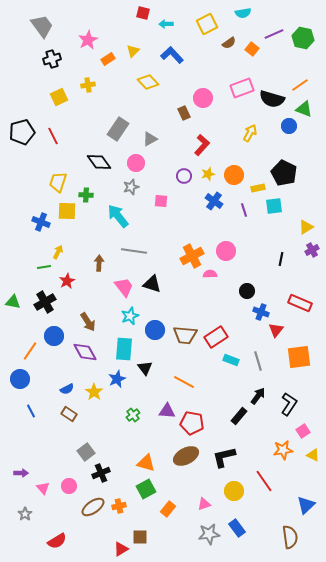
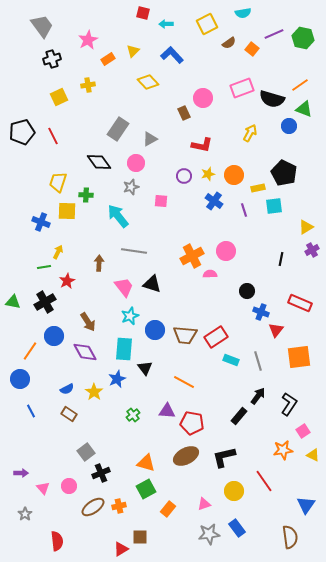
red L-shape at (202, 145): rotated 60 degrees clockwise
blue triangle at (306, 505): rotated 12 degrees counterclockwise
red semicircle at (57, 541): rotated 66 degrees counterclockwise
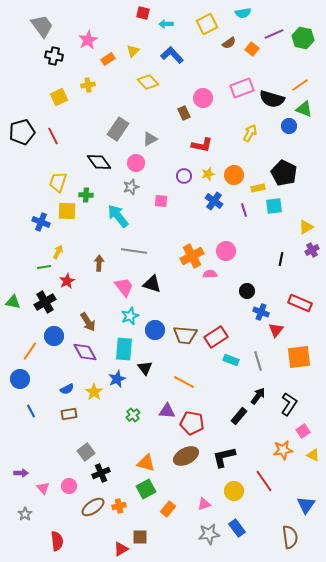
black cross at (52, 59): moved 2 px right, 3 px up; rotated 30 degrees clockwise
brown rectangle at (69, 414): rotated 42 degrees counterclockwise
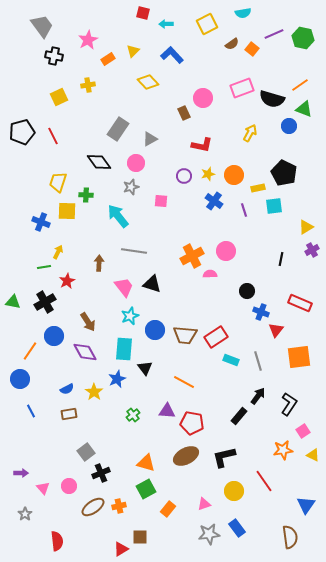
brown semicircle at (229, 43): moved 3 px right, 1 px down
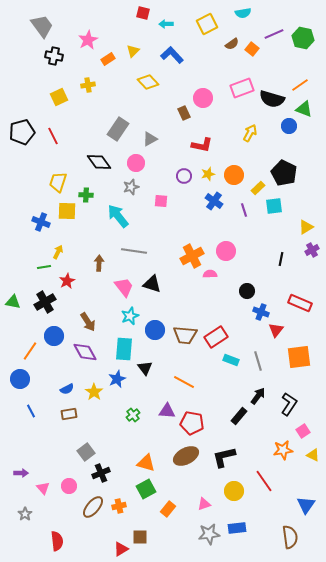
yellow rectangle at (258, 188): rotated 32 degrees counterclockwise
brown ellipse at (93, 507): rotated 15 degrees counterclockwise
blue rectangle at (237, 528): rotated 60 degrees counterclockwise
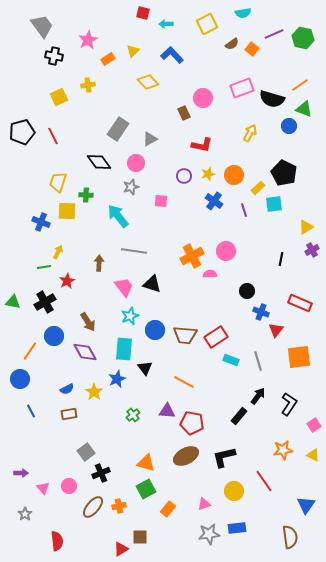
cyan square at (274, 206): moved 2 px up
pink square at (303, 431): moved 11 px right, 6 px up
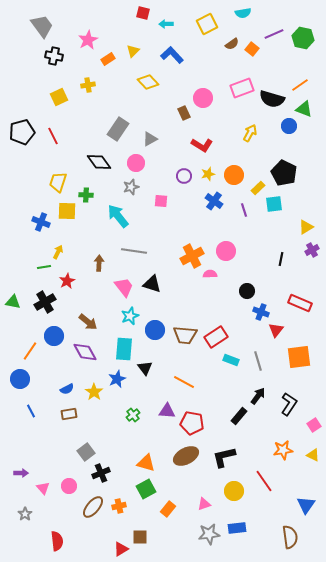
red L-shape at (202, 145): rotated 20 degrees clockwise
brown arrow at (88, 322): rotated 18 degrees counterclockwise
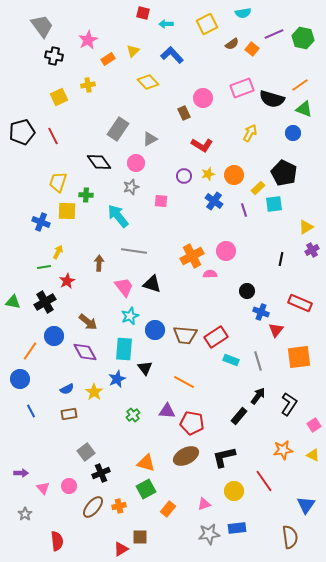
blue circle at (289, 126): moved 4 px right, 7 px down
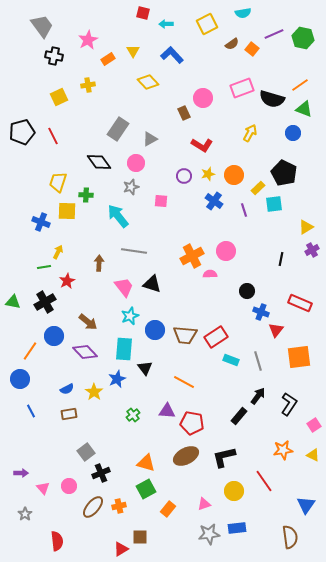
yellow triangle at (133, 51): rotated 16 degrees counterclockwise
purple diamond at (85, 352): rotated 15 degrees counterclockwise
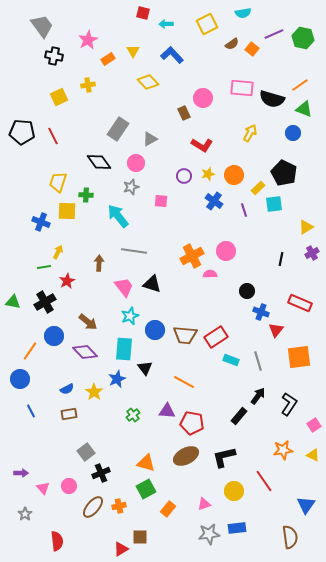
pink rectangle at (242, 88): rotated 25 degrees clockwise
black pentagon at (22, 132): rotated 20 degrees clockwise
purple cross at (312, 250): moved 3 px down
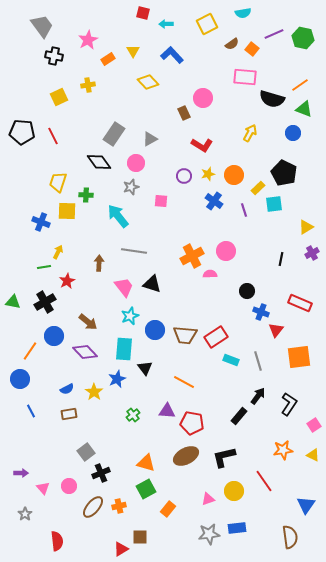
pink rectangle at (242, 88): moved 3 px right, 11 px up
gray rectangle at (118, 129): moved 4 px left, 5 px down
pink triangle at (204, 504): moved 4 px right, 5 px up
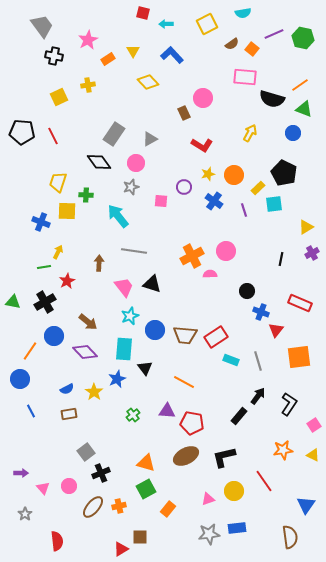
purple circle at (184, 176): moved 11 px down
